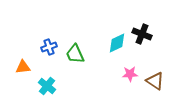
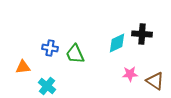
black cross: rotated 18 degrees counterclockwise
blue cross: moved 1 px right, 1 px down; rotated 28 degrees clockwise
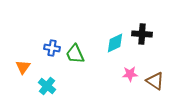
cyan diamond: moved 2 px left
blue cross: moved 2 px right
orange triangle: rotated 49 degrees counterclockwise
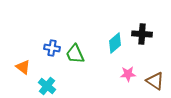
cyan diamond: rotated 15 degrees counterclockwise
orange triangle: rotated 28 degrees counterclockwise
pink star: moved 2 px left
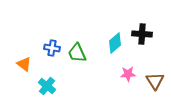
green trapezoid: moved 2 px right, 1 px up
orange triangle: moved 1 px right, 3 px up
brown triangle: rotated 24 degrees clockwise
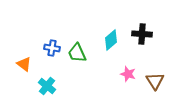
cyan diamond: moved 4 px left, 3 px up
pink star: rotated 21 degrees clockwise
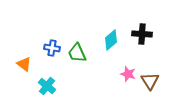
brown triangle: moved 5 px left
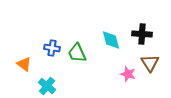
cyan diamond: rotated 65 degrees counterclockwise
brown triangle: moved 18 px up
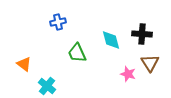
blue cross: moved 6 px right, 26 px up; rotated 21 degrees counterclockwise
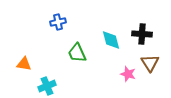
orange triangle: rotated 28 degrees counterclockwise
cyan cross: rotated 30 degrees clockwise
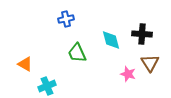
blue cross: moved 8 px right, 3 px up
orange triangle: moved 1 px right; rotated 21 degrees clockwise
